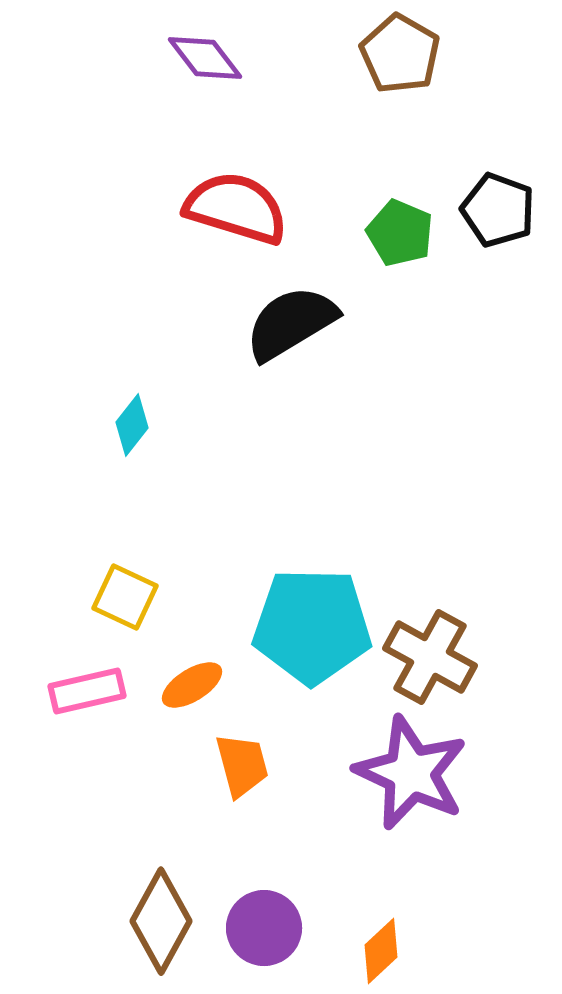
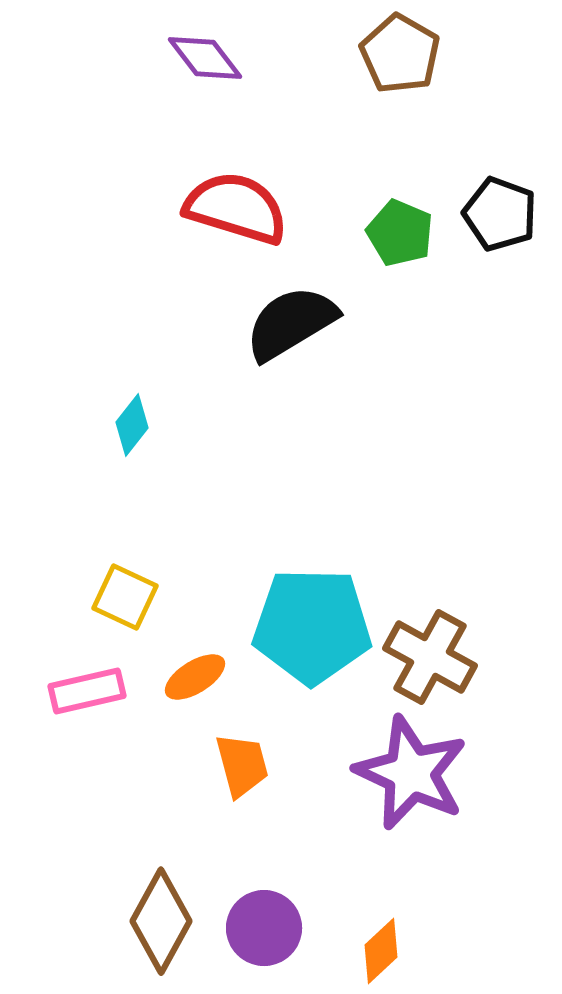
black pentagon: moved 2 px right, 4 px down
orange ellipse: moved 3 px right, 8 px up
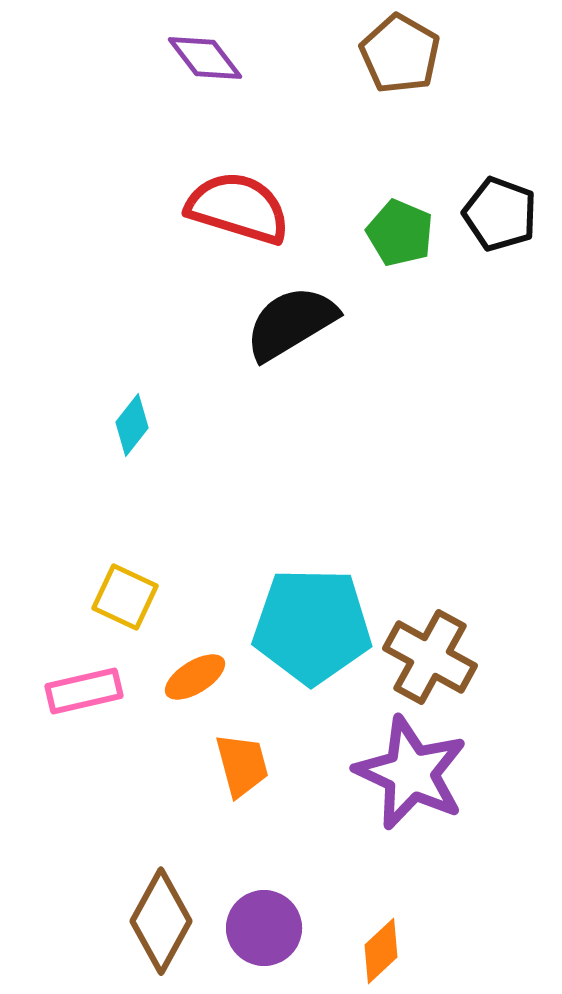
red semicircle: moved 2 px right
pink rectangle: moved 3 px left
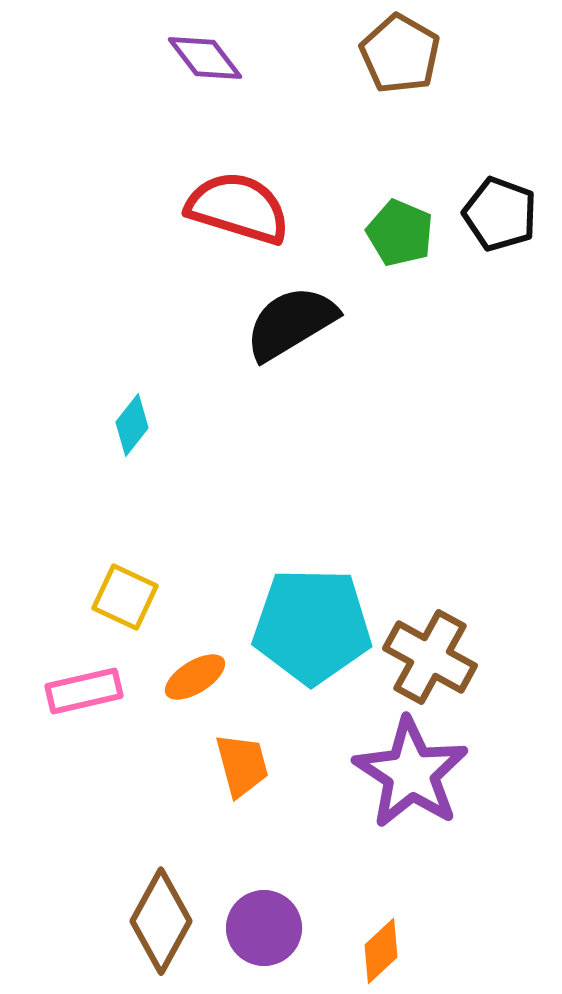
purple star: rotated 8 degrees clockwise
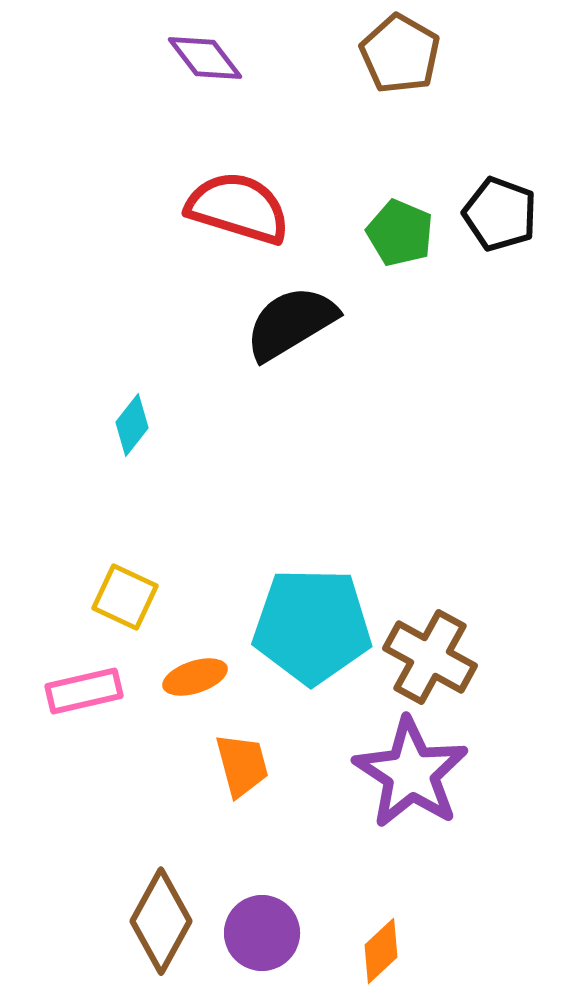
orange ellipse: rotated 14 degrees clockwise
purple circle: moved 2 px left, 5 px down
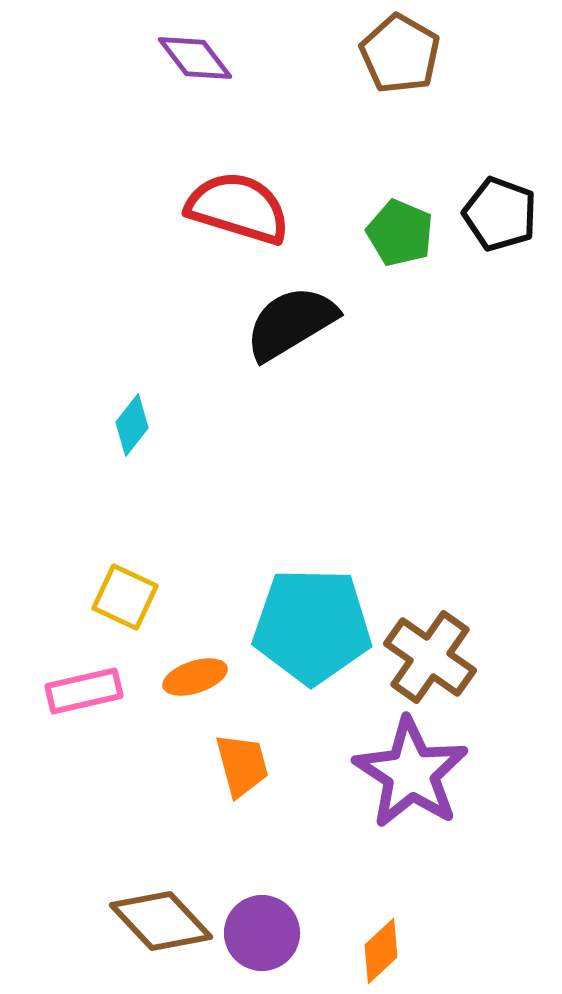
purple diamond: moved 10 px left
brown cross: rotated 6 degrees clockwise
brown diamond: rotated 72 degrees counterclockwise
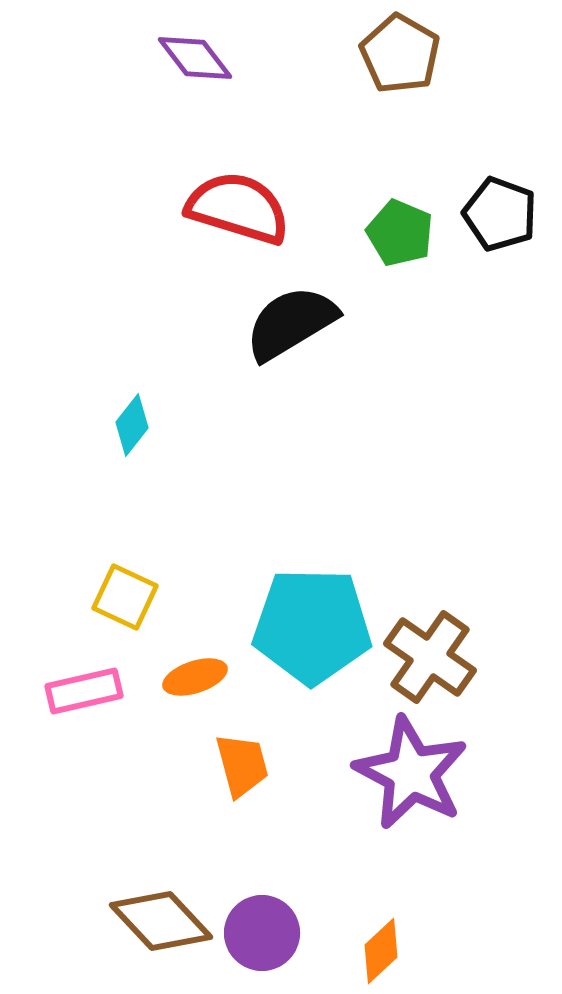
purple star: rotated 5 degrees counterclockwise
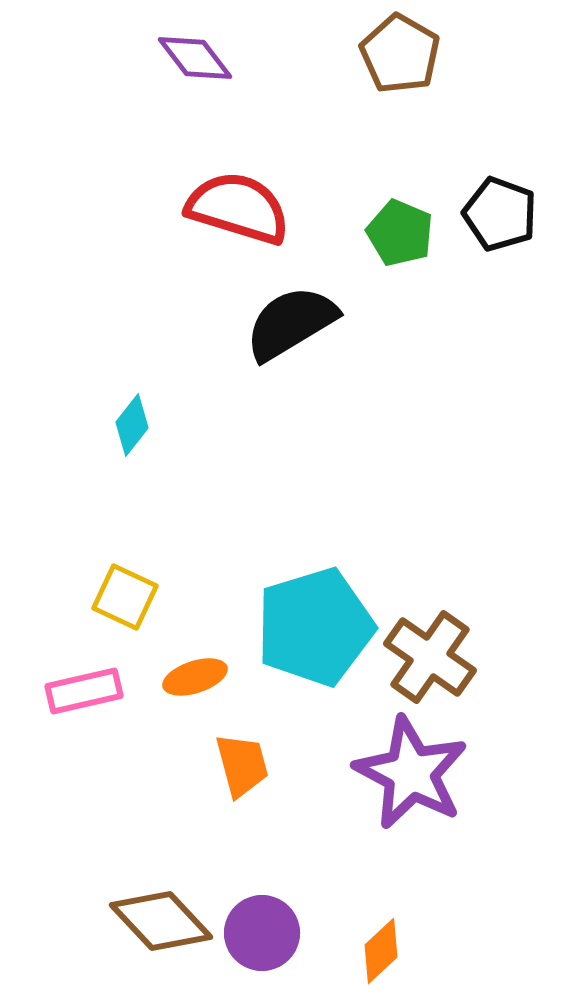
cyan pentagon: moved 3 px right, 1 px down; rotated 18 degrees counterclockwise
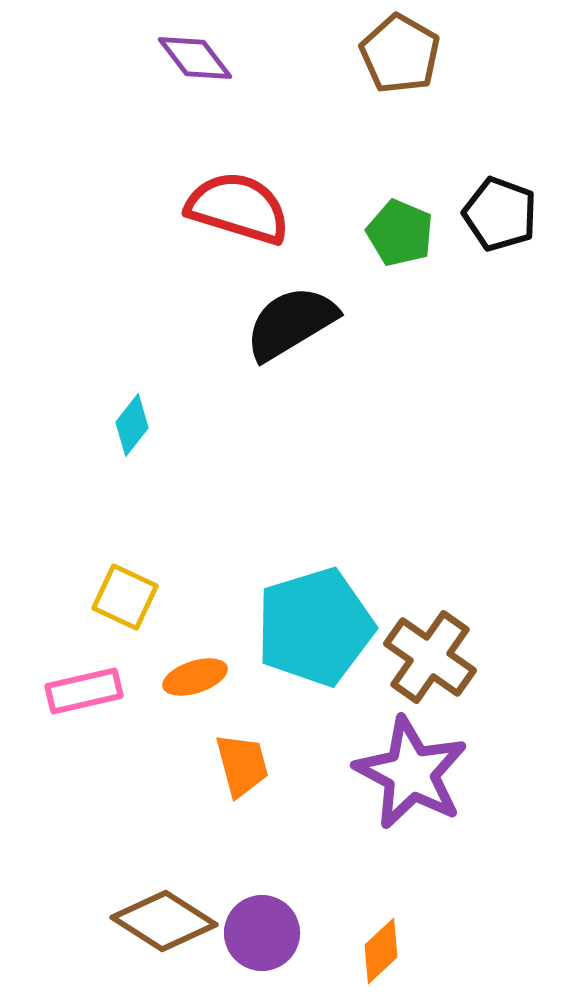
brown diamond: moved 3 px right; rotated 14 degrees counterclockwise
